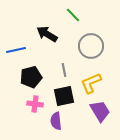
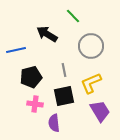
green line: moved 1 px down
purple semicircle: moved 2 px left, 2 px down
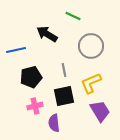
green line: rotated 21 degrees counterclockwise
pink cross: moved 2 px down; rotated 21 degrees counterclockwise
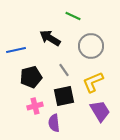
black arrow: moved 3 px right, 4 px down
gray line: rotated 24 degrees counterclockwise
yellow L-shape: moved 2 px right, 1 px up
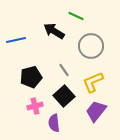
green line: moved 3 px right
black arrow: moved 4 px right, 7 px up
blue line: moved 10 px up
black square: rotated 30 degrees counterclockwise
purple trapezoid: moved 4 px left; rotated 110 degrees counterclockwise
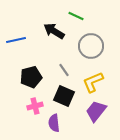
black square: rotated 25 degrees counterclockwise
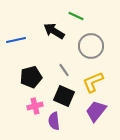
purple semicircle: moved 2 px up
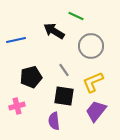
black square: rotated 15 degrees counterclockwise
pink cross: moved 18 px left
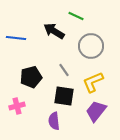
blue line: moved 2 px up; rotated 18 degrees clockwise
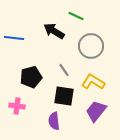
blue line: moved 2 px left
yellow L-shape: rotated 55 degrees clockwise
pink cross: rotated 21 degrees clockwise
